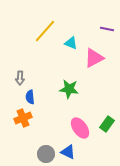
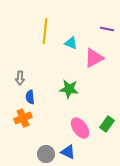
yellow line: rotated 35 degrees counterclockwise
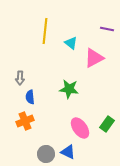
cyan triangle: rotated 16 degrees clockwise
orange cross: moved 2 px right, 3 px down
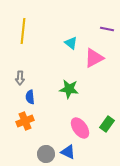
yellow line: moved 22 px left
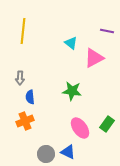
purple line: moved 2 px down
green star: moved 3 px right, 2 px down
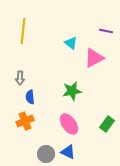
purple line: moved 1 px left
green star: rotated 18 degrees counterclockwise
pink ellipse: moved 11 px left, 4 px up
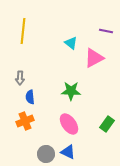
green star: moved 1 px left; rotated 12 degrees clockwise
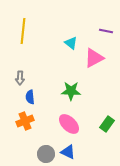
pink ellipse: rotated 10 degrees counterclockwise
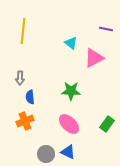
purple line: moved 2 px up
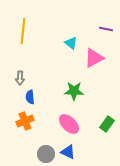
green star: moved 3 px right
